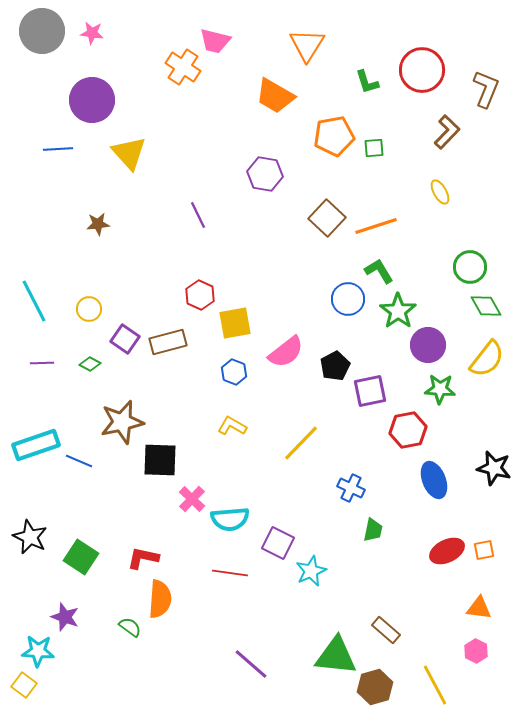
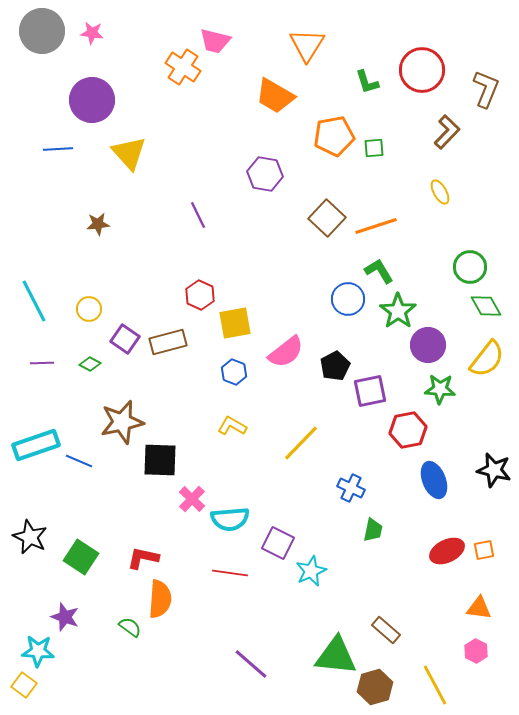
black star at (494, 468): moved 2 px down
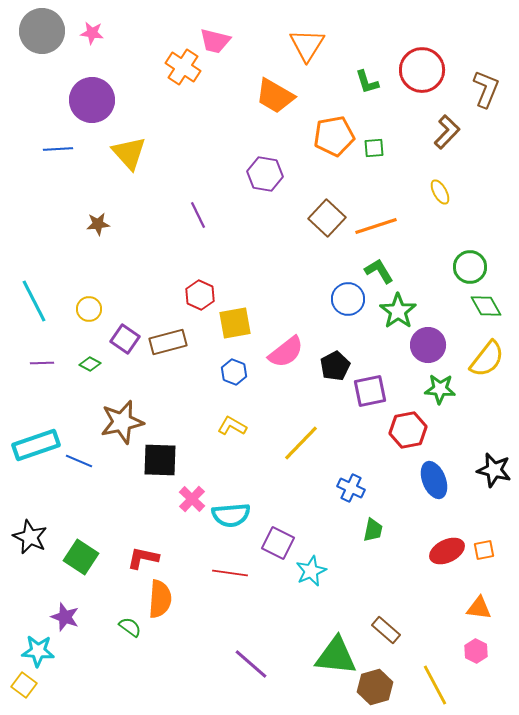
cyan semicircle at (230, 519): moved 1 px right, 4 px up
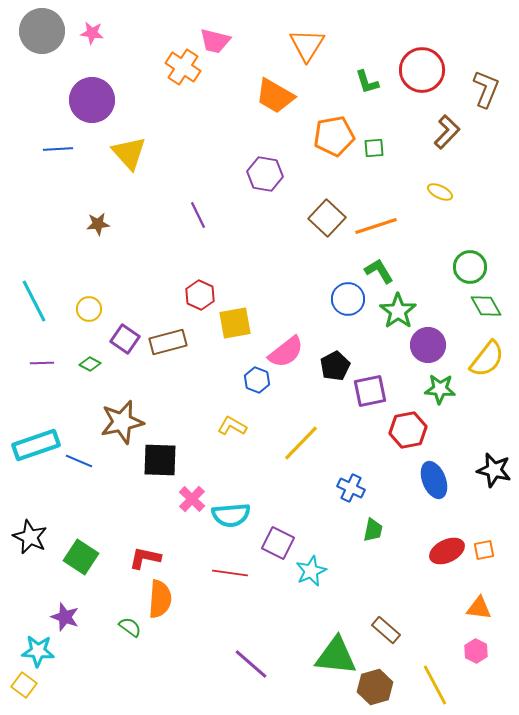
yellow ellipse at (440, 192): rotated 35 degrees counterclockwise
blue hexagon at (234, 372): moved 23 px right, 8 px down
red L-shape at (143, 558): moved 2 px right
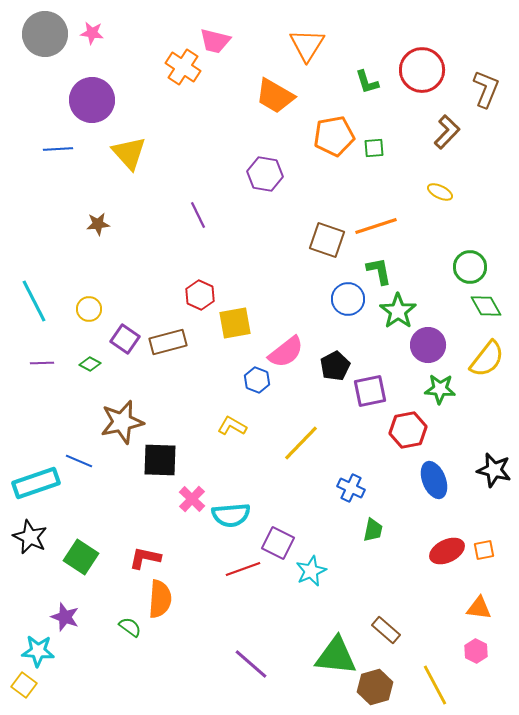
gray circle at (42, 31): moved 3 px right, 3 px down
brown square at (327, 218): moved 22 px down; rotated 24 degrees counterclockwise
green L-shape at (379, 271): rotated 20 degrees clockwise
cyan rectangle at (36, 445): moved 38 px down
red line at (230, 573): moved 13 px right, 4 px up; rotated 28 degrees counterclockwise
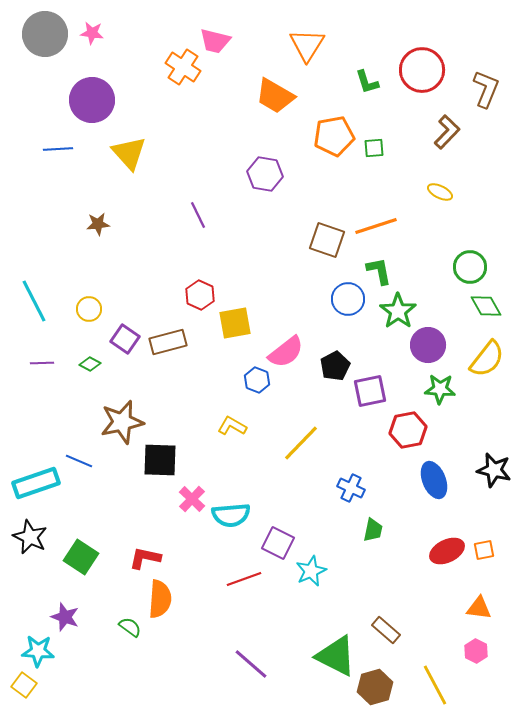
red line at (243, 569): moved 1 px right, 10 px down
green triangle at (336, 656): rotated 21 degrees clockwise
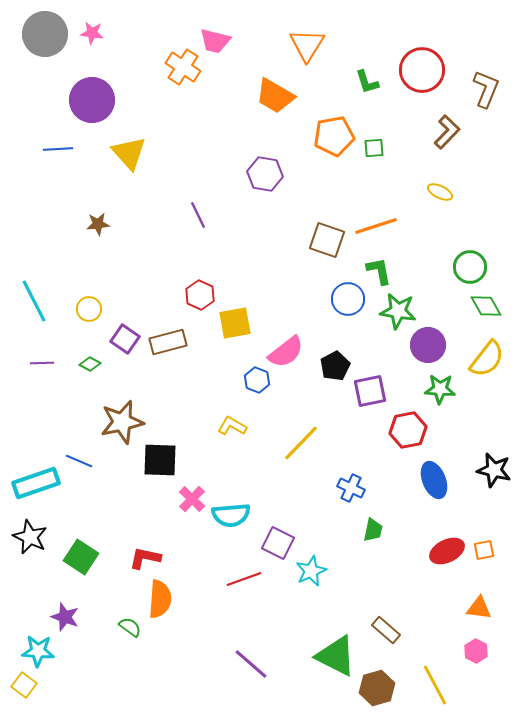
green star at (398, 311): rotated 27 degrees counterclockwise
brown hexagon at (375, 687): moved 2 px right, 1 px down
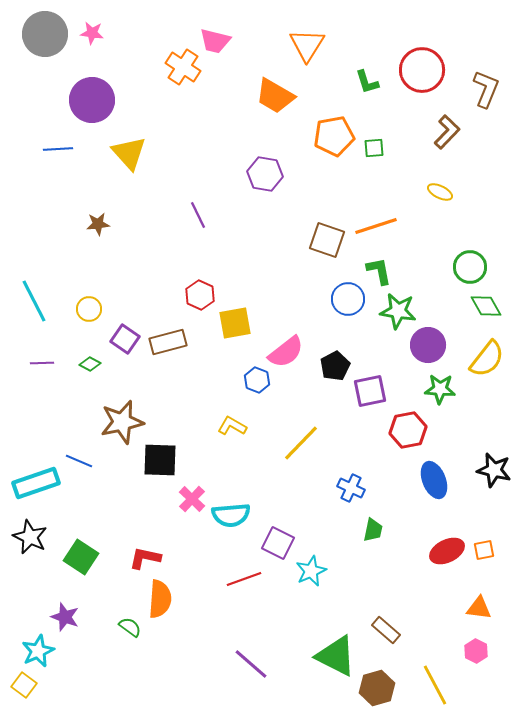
cyan star at (38, 651): rotated 28 degrees counterclockwise
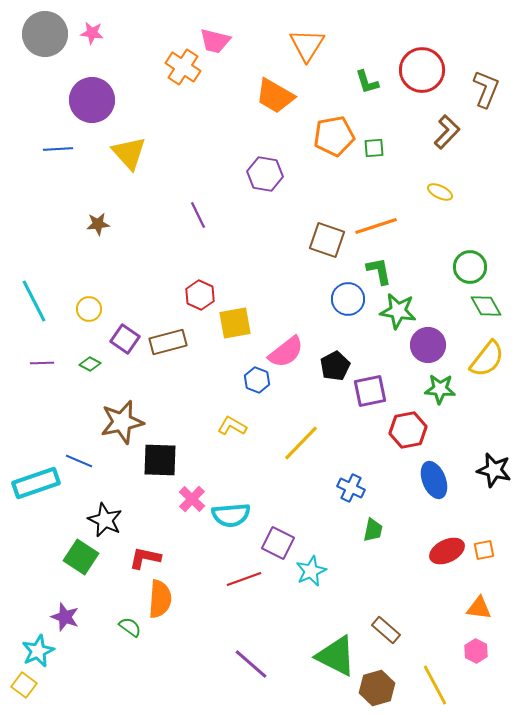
black star at (30, 537): moved 75 px right, 17 px up
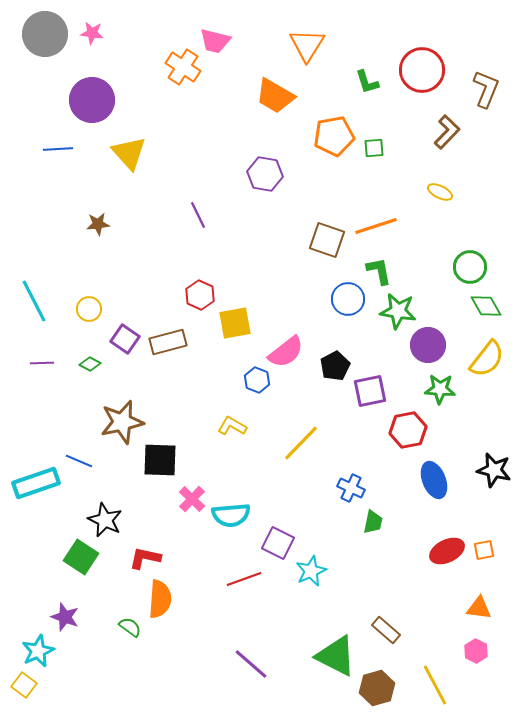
green trapezoid at (373, 530): moved 8 px up
